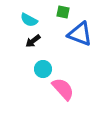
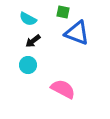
cyan semicircle: moved 1 px left, 1 px up
blue triangle: moved 3 px left, 1 px up
cyan circle: moved 15 px left, 4 px up
pink semicircle: rotated 20 degrees counterclockwise
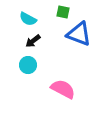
blue triangle: moved 2 px right, 1 px down
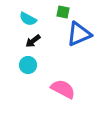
blue triangle: rotated 44 degrees counterclockwise
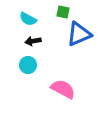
black arrow: rotated 28 degrees clockwise
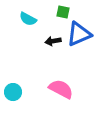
black arrow: moved 20 px right
cyan circle: moved 15 px left, 27 px down
pink semicircle: moved 2 px left
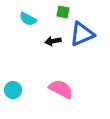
blue triangle: moved 3 px right
cyan circle: moved 2 px up
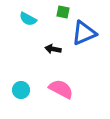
blue triangle: moved 2 px right, 1 px up
black arrow: moved 8 px down; rotated 21 degrees clockwise
cyan circle: moved 8 px right
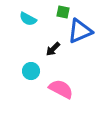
blue triangle: moved 4 px left, 2 px up
black arrow: rotated 56 degrees counterclockwise
cyan circle: moved 10 px right, 19 px up
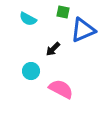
blue triangle: moved 3 px right, 1 px up
